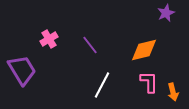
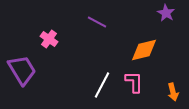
purple star: rotated 18 degrees counterclockwise
pink cross: rotated 24 degrees counterclockwise
purple line: moved 7 px right, 23 px up; rotated 24 degrees counterclockwise
pink L-shape: moved 15 px left
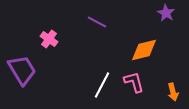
pink L-shape: rotated 15 degrees counterclockwise
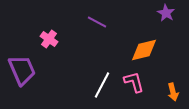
purple trapezoid: rotated 8 degrees clockwise
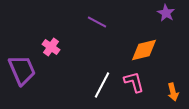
pink cross: moved 2 px right, 8 px down
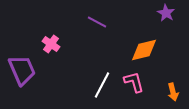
pink cross: moved 3 px up
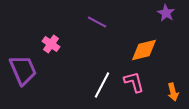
purple trapezoid: moved 1 px right
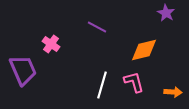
purple line: moved 5 px down
white line: rotated 12 degrees counterclockwise
orange arrow: rotated 72 degrees counterclockwise
